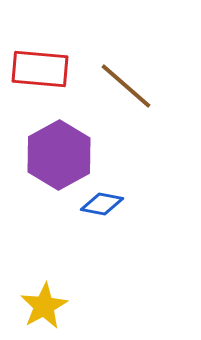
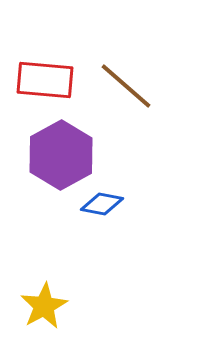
red rectangle: moved 5 px right, 11 px down
purple hexagon: moved 2 px right
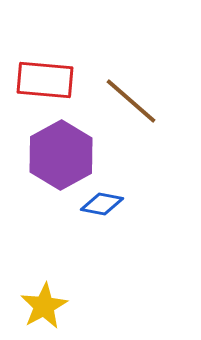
brown line: moved 5 px right, 15 px down
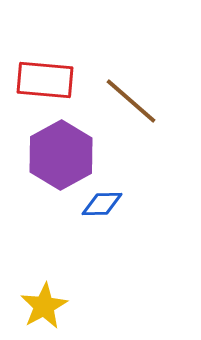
blue diamond: rotated 12 degrees counterclockwise
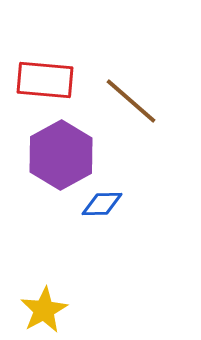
yellow star: moved 4 px down
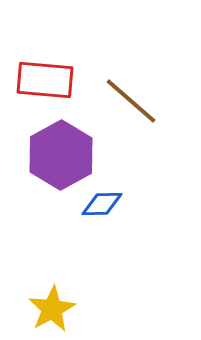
yellow star: moved 8 px right, 1 px up
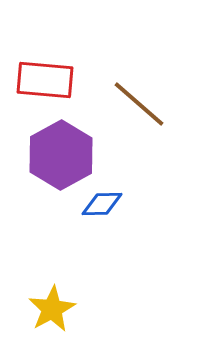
brown line: moved 8 px right, 3 px down
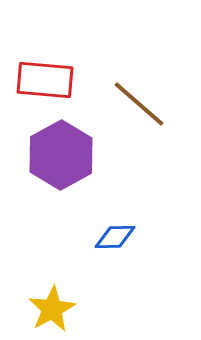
blue diamond: moved 13 px right, 33 px down
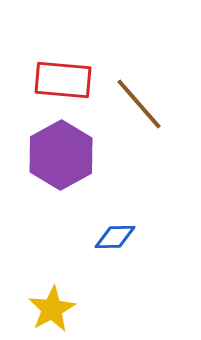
red rectangle: moved 18 px right
brown line: rotated 8 degrees clockwise
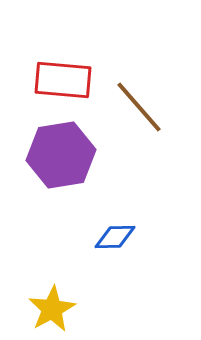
brown line: moved 3 px down
purple hexagon: rotated 20 degrees clockwise
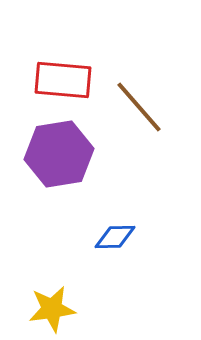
purple hexagon: moved 2 px left, 1 px up
yellow star: rotated 21 degrees clockwise
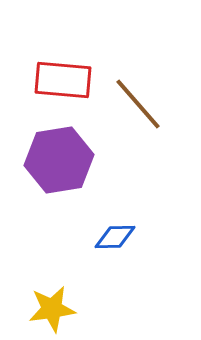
brown line: moved 1 px left, 3 px up
purple hexagon: moved 6 px down
